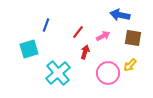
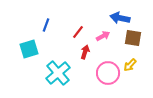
blue arrow: moved 3 px down
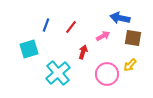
red line: moved 7 px left, 5 px up
red arrow: moved 2 px left
pink circle: moved 1 px left, 1 px down
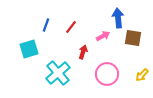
blue arrow: moved 2 px left; rotated 72 degrees clockwise
yellow arrow: moved 12 px right, 10 px down
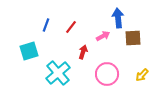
brown square: rotated 12 degrees counterclockwise
cyan square: moved 2 px down
